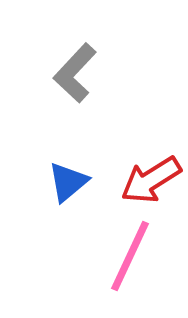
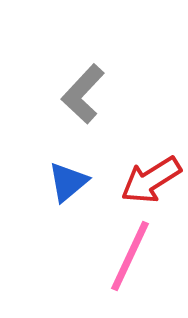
gray L-shape: moved 8 px right, 21 px down
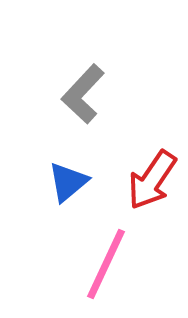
red arrow: moved 1 px right; rotated 24 degrees counterclockwise
pink line: moved 24 px left, 8 px down
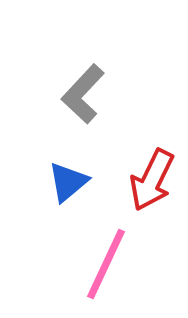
red arrow: rotated 8 degrees counterclockwise
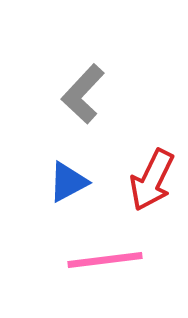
blue triangle: rotated 12 degrees clockwise
pink line: moved 1 px left, 4 px up; rotated 58 degrees clockwise
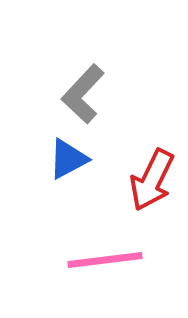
blue triangle: moved 23 px up
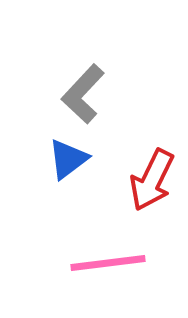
blue triangle: rotated 9 degrees counterclockwise
pink line: moved 3 px right, 3 px down
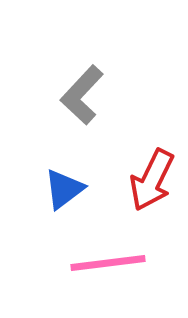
gray L-shape: moved 1 px left, 1 px down
blue triangle: moved 4 px left, 30 px down
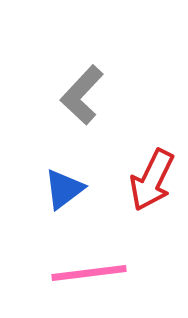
pink line: moved 19 px left, 10 px down
